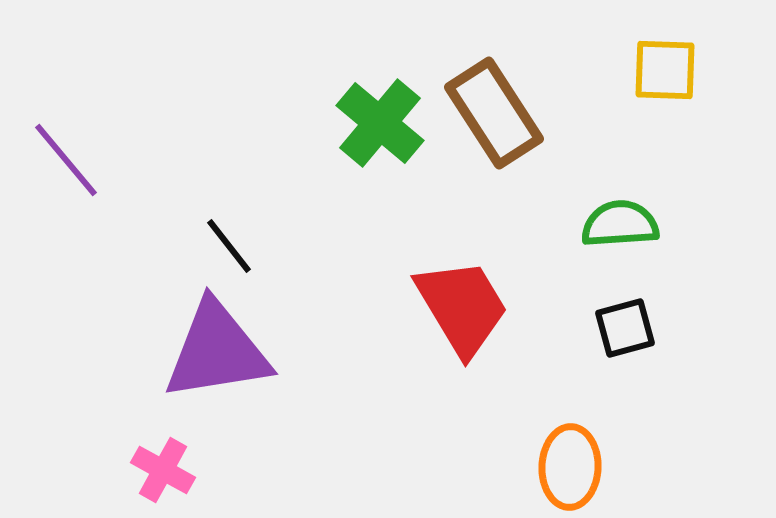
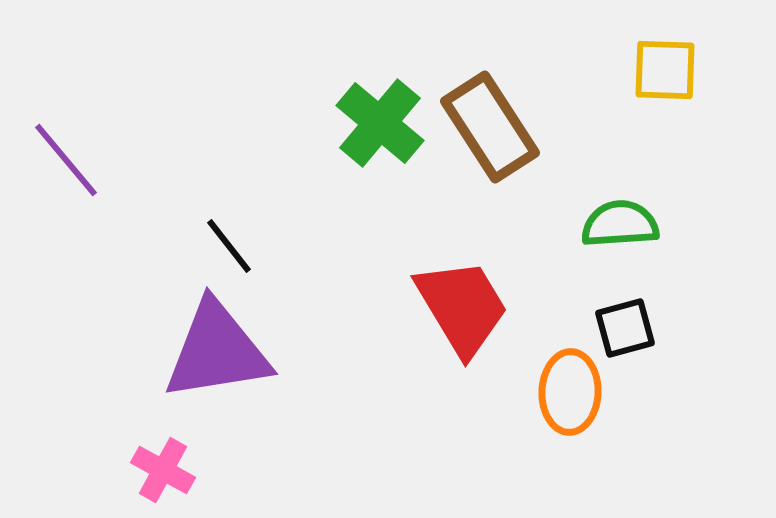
brown rectangle: moved 4 px left, 14 px down
orange ellipse: moved 75 px up
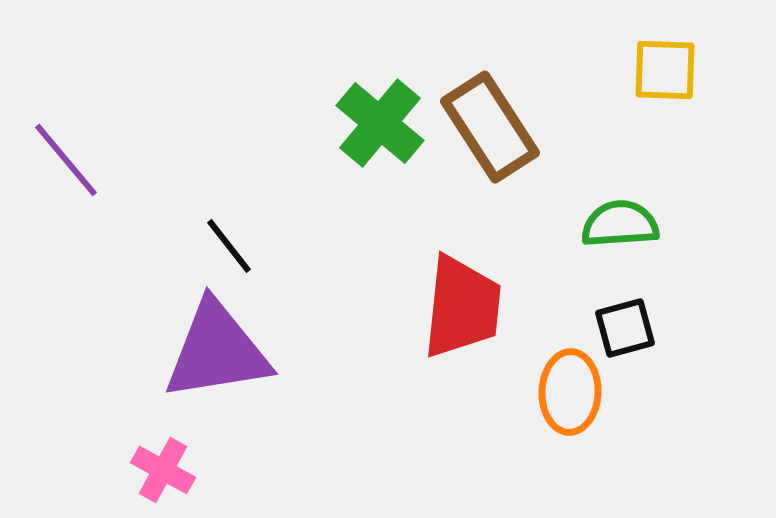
red trapezoid: rotated 37 degrees clockwise
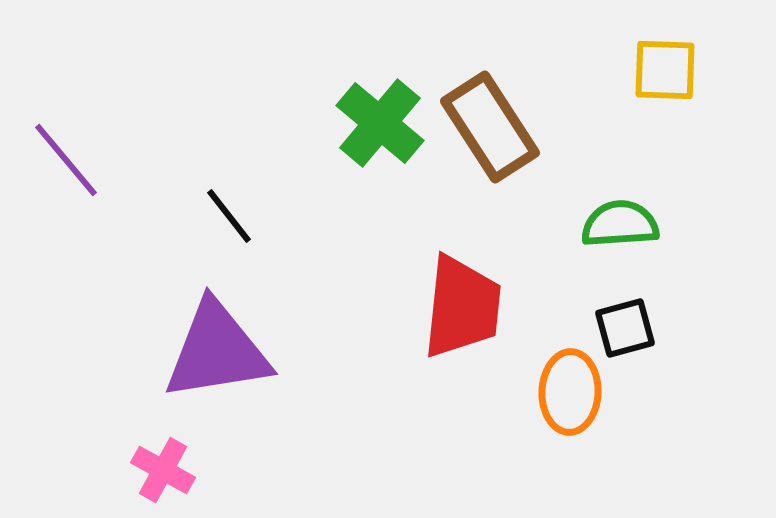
black line: moved 30 px up
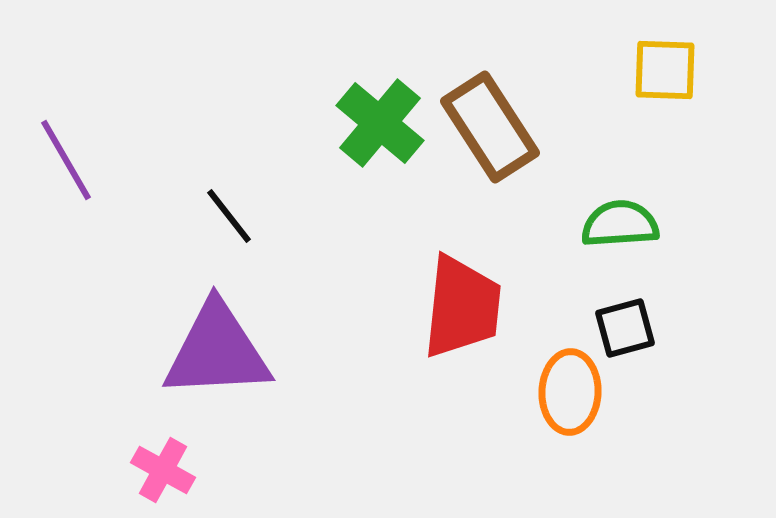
purple line: rotated 10 degrees clockwise
purple triangle: rotated 6 degrees clockwise
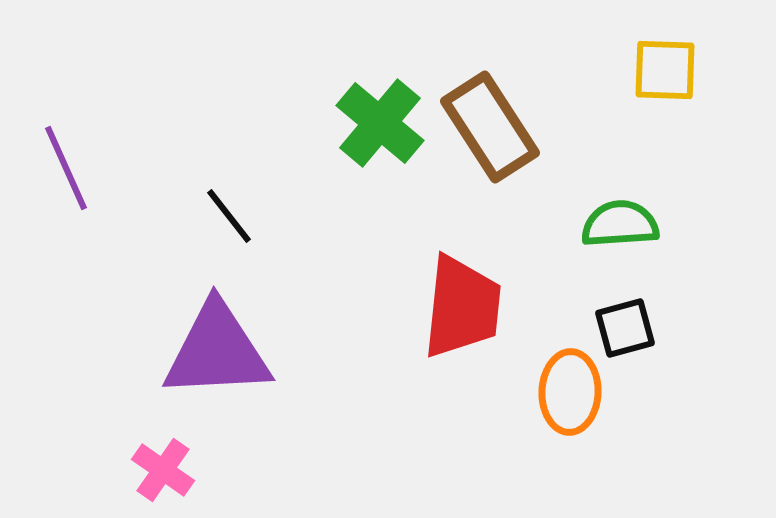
purple line: moved 8 px down; rotated 6 degrees clockwise
pink cross: rotated 6 degrees clockwise
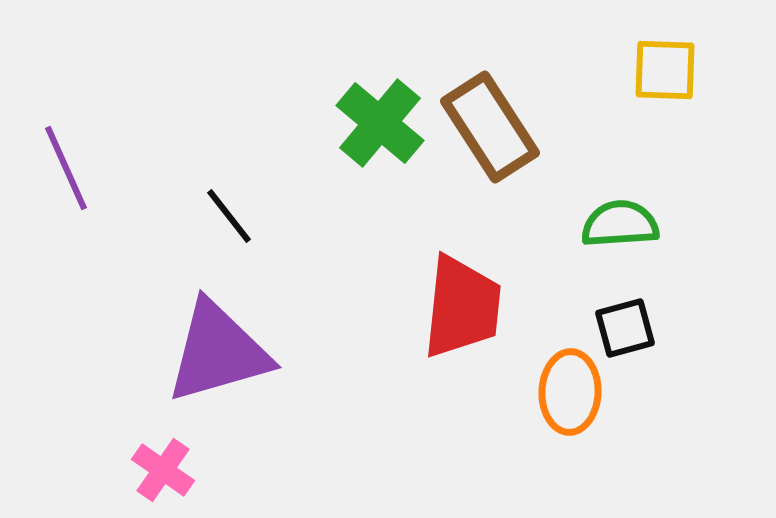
purple triangle: moved 1 px right, 1 px down; rotated 13 degrees counterclockwise
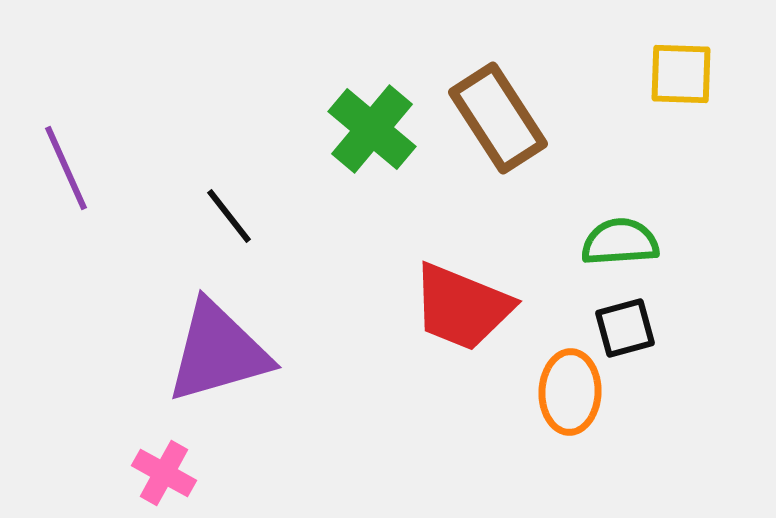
yellow square: moved 16 px right, 4 px down
green cross: moved 8 px left, 6 px down
brown rectangle: moved 8 px right, 9 px up
green semicircle: moved 18 px down
red trapezoid: rotated 106 degrees clockwise
pink cross: moved 1 px right, 3 px down; rotated 6 degrees counterclockwise
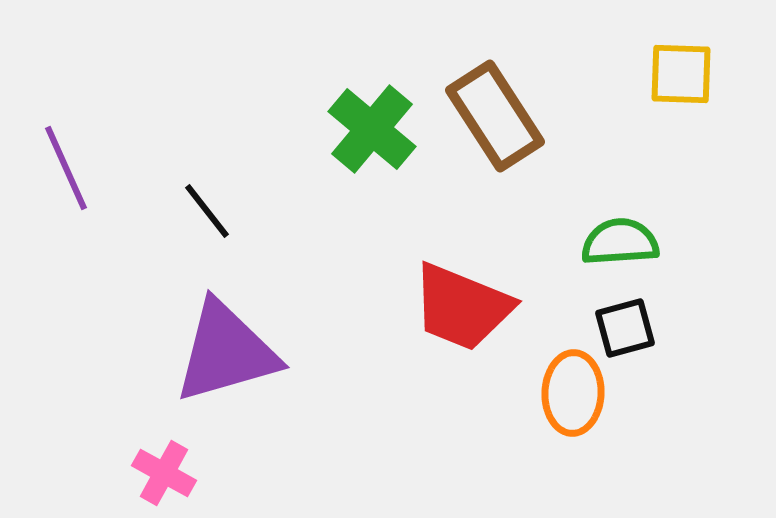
brown rectangle: moved 3 px left, 2 px up
black line: moved 22 px left, 5 px up
purple triangle: moved 8 px right
orange ellipse: moved 3 px right, 1 px down
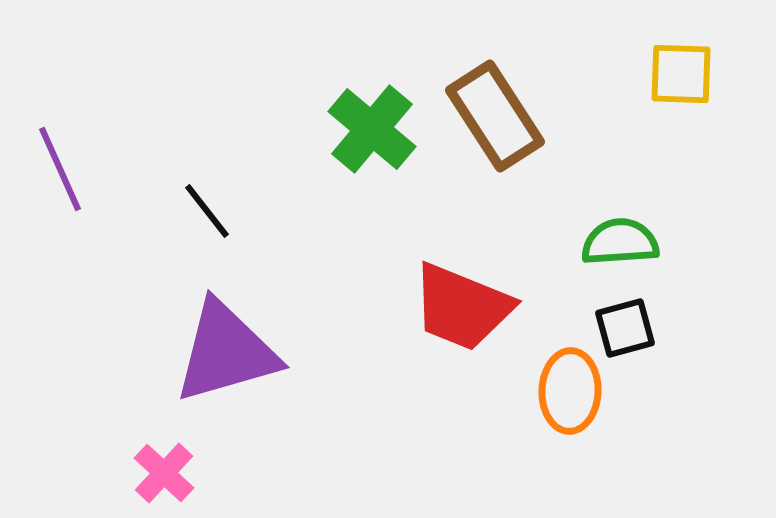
purple line: moved 6 px left, 1 px down
orange ellipse: moved 3 px left, 2 px up
pink cross: rotated 14 degrees clockwise
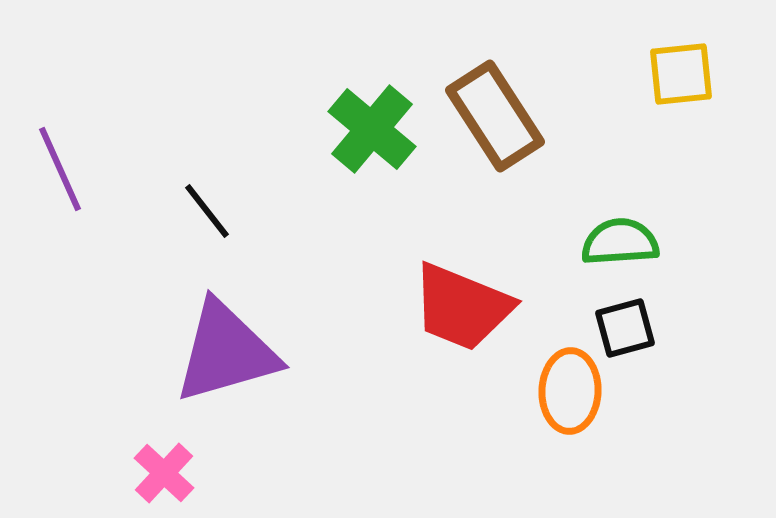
yellow square: rotated 8 degrees counterclockwise
